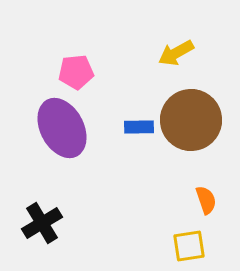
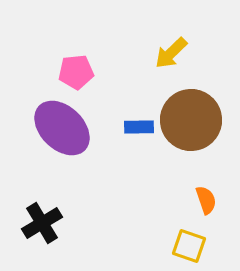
yellow arrow: moved 5 px left; rotated 15 degrees counterclockwise
purple ellipse: rotated 18 degrees counterclockwise
yellow square: rotated 28 degrees clockwise
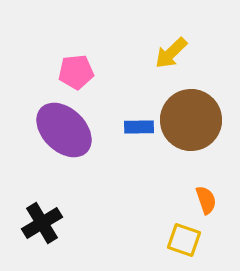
purple ellipse: moved 2 px right, 2 px down
yellow square: moved 5 px left, 6 px up
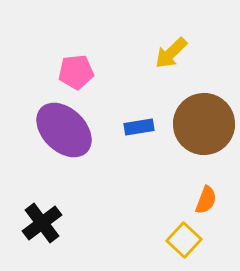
brown circle: moved 13 px right, 4 px down
blue rectangle: rotated 8 degrees counterclockwise
orange semicircle: rotated 40 degrees clockwise
black cross: rotated 6 degrees counterclockwise
yellow square: rotated 24 degrees clockwise
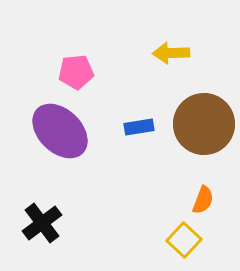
yellow arrow: rotated 42 degrees clockwise
purple ellipse: moved 4 px left, 1 px down
orange semicircle: moved 3 px left
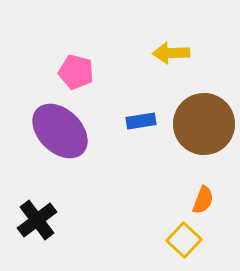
pink pentagon: rotated 20 degrees clockwise
blue rectangle: moved 2 px right, 6 px up
black cross: moved 5 px left, 3 px up
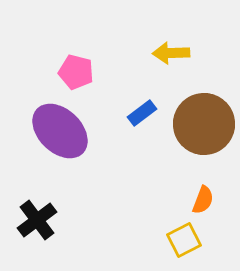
blue rectangle: moved 1 px right, 8 px up; rotated 28 degrees counterclockwise
yellow square: rotated 20 degrees clockwise
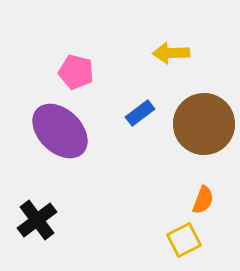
blue rectangle: moved 2 px left
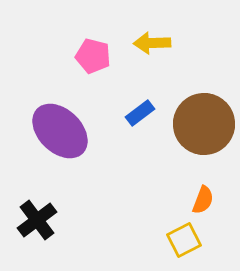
yellow arrow: moved 19 px left, 10 px up
pink pentagon: moved 17 px right, 16 px up
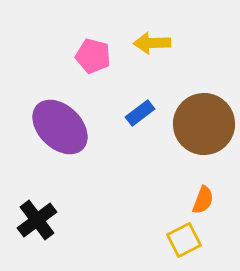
purple ellipse: moved 4 px up
